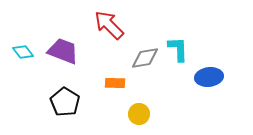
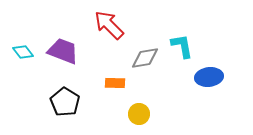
cyan L-shape: moved 4 px right, 3 px up; rotated 8 degrees counterclockwise
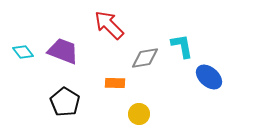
blue ellipse: rotated 48 degrees clockwise
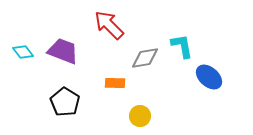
yellow circle: moved 1 px right, 2 px down
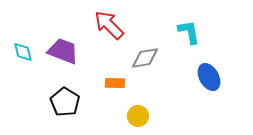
cyan L-shape: moved 7 px right, 14 px up
cyan diamond: rotated 25 degrees clockwise
blue ellipse: rotated 20 degrees clockwise
yellow circle: moved 2 px left
